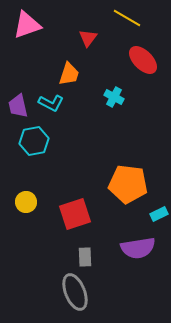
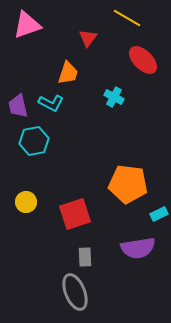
orange trapezoid: moved 1 px left, 1 px up
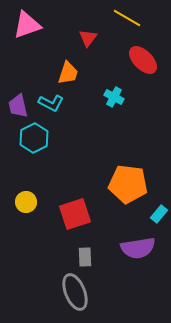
cyan hexagon: moved 3 px up; rotated 16 degrees counterclockwise
cyan rectangle: rotated 24 degrees counterclockwise
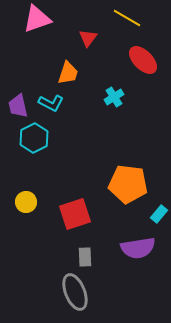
pink triangle: moved 10 px right, 6 px up
cyan cross: rotated 30 degrees clockwise
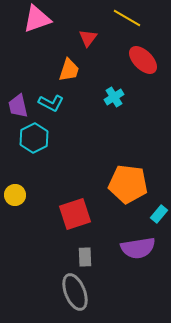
orange trapezoid: moved 1 px right, 3 px up
yellow circle: moved 11 px left, 7 px up
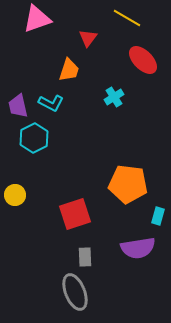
cyan rectangle: moved 1 px left, 2 px down; rotated 24 degrees counterclockwise
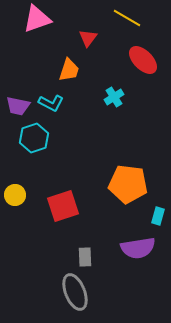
purple trapezoid: rotated 65 degrees counterclockwise
cyan hexagon: rotated 8 degrees clockwise
red square: moved 12 px left, 8 px up
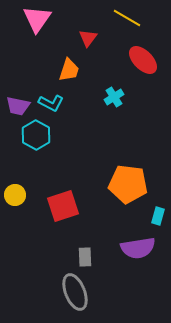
pink triangle: rotated 36 degrees counterclockwise
cyan hexagon: moved 2 px right, 3 px up; rotated 12 degrees counterclockwise
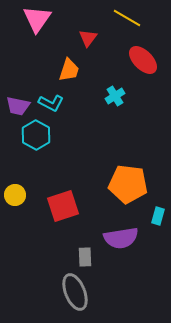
cyan cross: moved 1 px right, 1 px up
purple semicircle: moved 17 px left, 10 px up
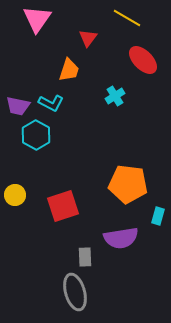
gray ellipse: rotated 6 degrees clockwise
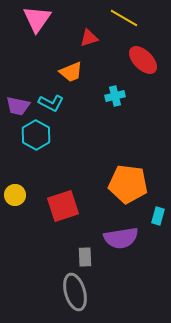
yellow line: moved 3 px left
red triangle: moved 1 px right; rotated 36 degrees clockwise
orange trapezoid: moved 2 px right, 2 px down; rotated 50 degrees clockwise
cyan cross: rotated 18 degrees clockwise
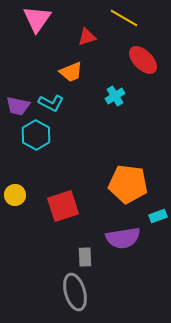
red triangle: moved 2 px left, 1 px up
cyan cross: rotated 18 degrees counterclockwise
cyan rectangle: rotated 54 degrees clockwise
purple semicircle: moved 2 px right
